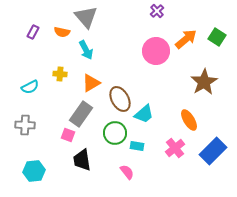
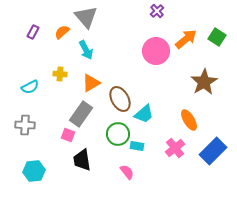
orange semicircle: rotated 126 degrees clockwise
green circle: moved 3 px right, 1 px down
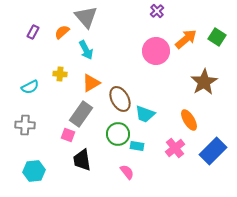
cyan trapezoid: moved 1 px right; rotated 60 degrees clockwise
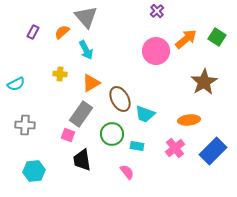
cyan semicircle: moved 14 px left, 3 px up
orange ellipse: rotated 65 degrees counterclockwise
green circle: moved 6 px left
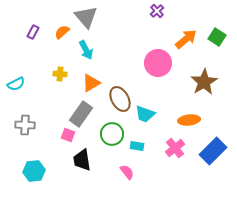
pink circle: moved 2 px right, 12 px down
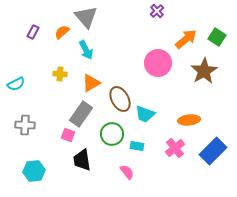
brown star: moved 11 px up
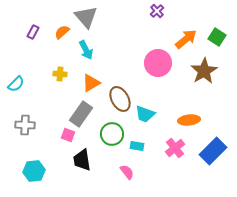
cyan semicircle: rotated 18 degrees counterclockwise
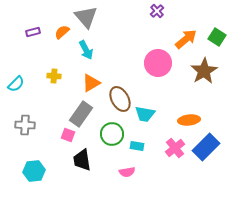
purple rectangle: rotated 48 degrees clockwise
yellow cross: moved 6 px left, 2 px down
cyan trapezoid: rotated 10 degrees counterclockwise
blue rectangle: moved 7 px left, 4 px up
pink semicircle: rotated 119 degrees clockwise
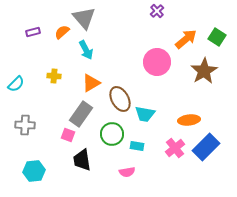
gray triangle: moved 2 px left, 1 px down
pink circle: moved 1 px left, 1 px up
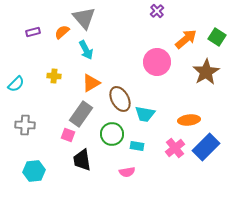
brown star: moved 2 px right, 1 px down
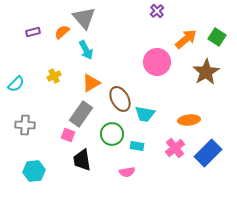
yellow cross: rotated 32 degrees counterclockwise
blue rectangle: moved 2 px right, 6 px down
